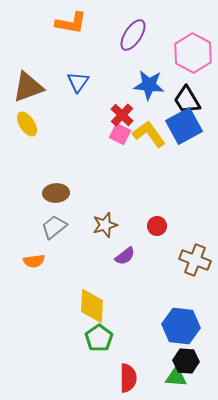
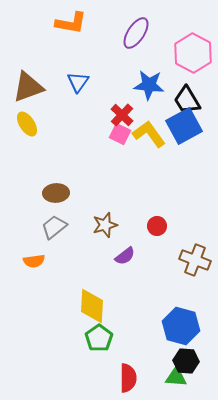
purple ellipse: moved 3 px right, 2 px up
blue hexagon: rotated 9 degrees clockwise
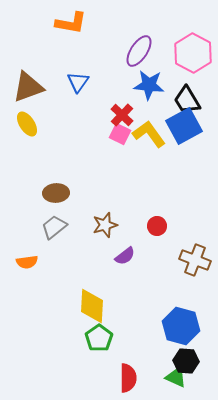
purple ellipse: moved 3 px right, 18 px down
orange semicircle: moved 7 px left, 1 px down
green triangle: rotated 20 degrees clockwise
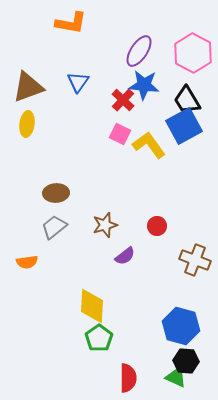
blue star: moved 5 px left
red cross: moved 1 px right, 15 px up
yellow ellipse: rotated 40 degrees clockwise
yellow L-shape: moved 11 px down
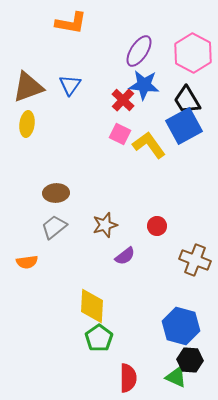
blue triangle: moved 8 px left, 3 px down
black hexagon: moved 4 px right, 1 px up
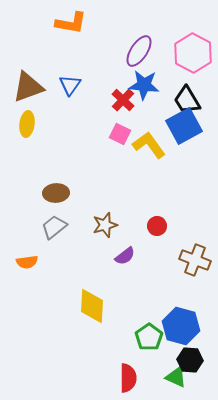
green pentagon: moved 50 px right, 1 px up
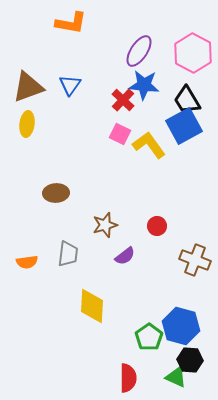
gray trapezoid: moved 14 px right, 27 px down; rotated 136 degrees clockwise
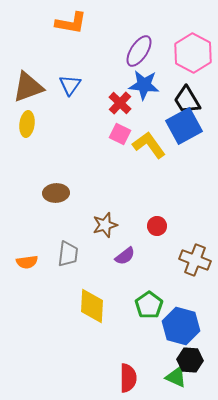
red cross: moved 3 px left, 3 px down
green pentagon: moved 32 px up
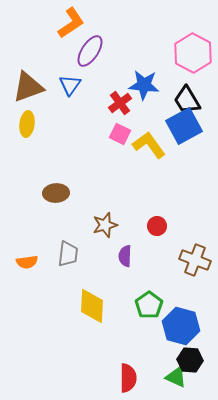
orange L-shape: rotated 44 degrees counterclockwise
purple ellipse: moved 49 px left
red cross: rotated 10 degrees clockwise
purple semicircle: rotated 130 degrees clockwise
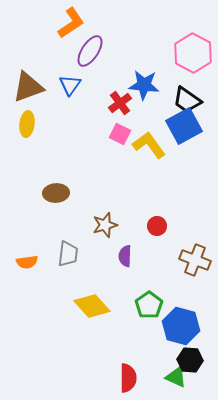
black trapezoid: rotated 24 degrees counterclockwise
yellow diamond: rotated 45 degrees counterclockwise
